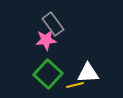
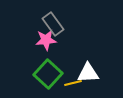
yellow line: moved 2 px left, 2 px up
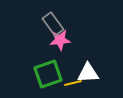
pink star: moved 14 px right
green square: rotated 28 degrees clockwise
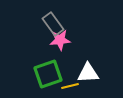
yellow line: moved 3 px left, 3 px down
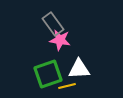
pink star: rotated 15 degrees clockwise
white triangle: moved 9 px left, 4 px up
yellow line: moved 3 px left
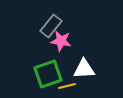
gray rectangle: moved 2 px left, 2 px down; rotated 75 degrees clockwise
pink star: moved 1 px right, 1 px down
white triangle: moved 5 px right
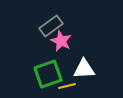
gray rectangle: rotated 15 degrees clockwise
pink star: rotated 15 degrees clockwise
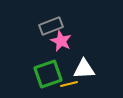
gray rectangle: rotated 15 degrees clockwise
yellow line: moved 2 px right, 2 px up
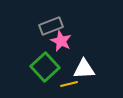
green square: moved 3 px left, 7 px up; rotated 24 degrees counterclockwise
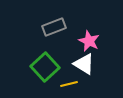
gray rectangle: moved 3 px right, 1 px down
pink star: moved 28 px right
white triangle: moved 5 px up; rotated 35 degrees clockwise
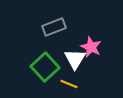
pink star: moved 2 px right, 6 px down
white triangle: moved 9 px left, 5 px up; rotated 30 degrees clockwise
yellow line: rotated 36 degrees clockwise
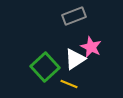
gray rectangle: moved 20 px right, 11 px up
white triangle: rotated 25 degrees clockwise
